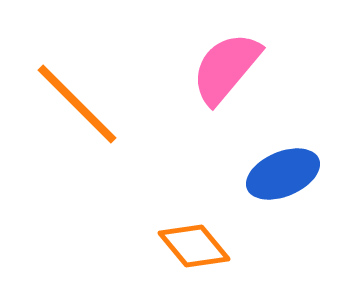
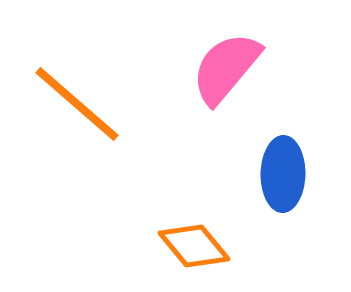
orange line: rotated 4 degrees counterclockwise
blue ellipse: rotated 66 degrees counterclockwise
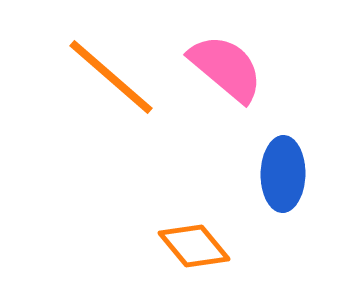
pink semicircle: rotated 90 degrees clockwise
orange line: moved 34 px right, 27 px up
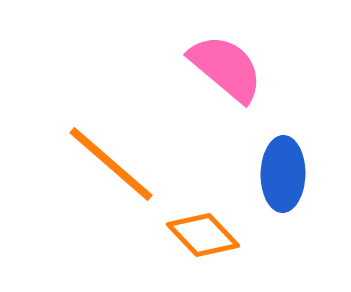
orange line: moved 87 px down
orange diamond: moved 9 px right, 11 px up; rotated 4 degrees counterclockwise
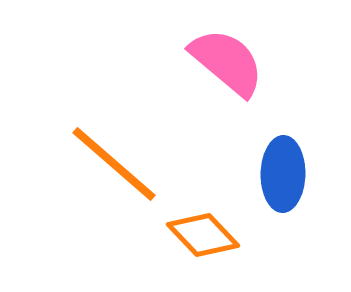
pink semicircle: moved 1 px right, 6 px up
orange line: moved 3 px right
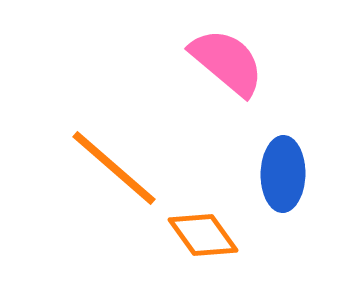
orange line: moved 4 px down
orange diamond: rotated 8 degrees clockwise
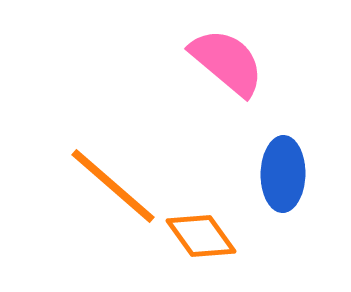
orange line: moved 1 px left, 18 px down
orange diamond: moved 2 px left, 1 px down
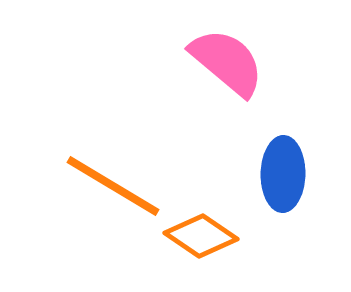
orange line: rotated 10 degrees counterclockwise
orange diamond: rotated 20 degrees counterclockwise
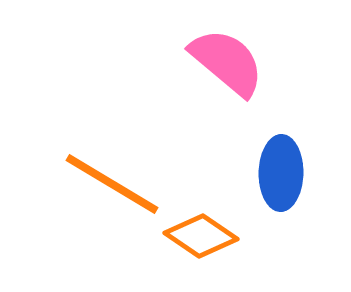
blue ellipse: moved 2 px left, 1 px up
orange line: moved 1 px left, 2 px up
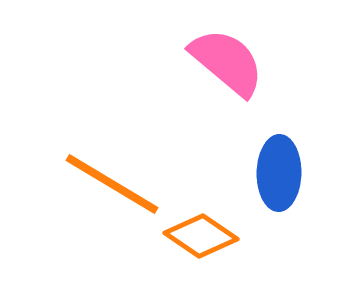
blue ellipse: moved 2 px left
